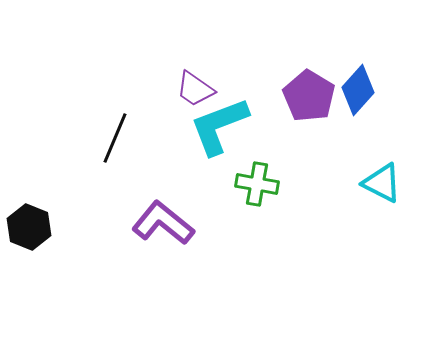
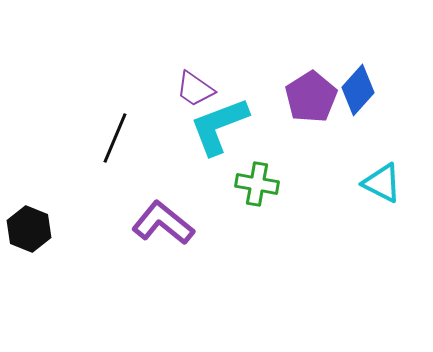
purple pentagon: moved 2 px right, 1 px down; rotated 9 degrees clockwise
black hexagon: moved 2 px down
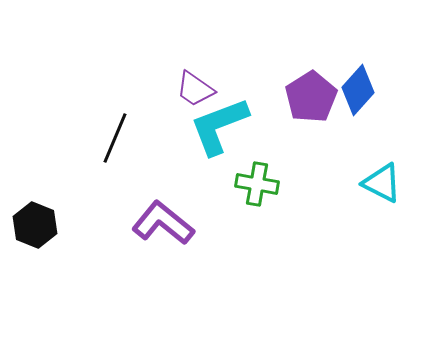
black hexagon: moved 6 px right, 4 px up
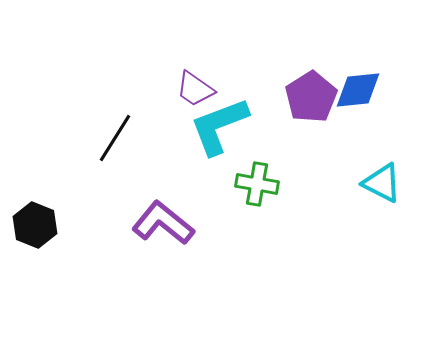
blue diamond: rotated 42 degrees clockwise
black line: rotated 9 degrees clockwise
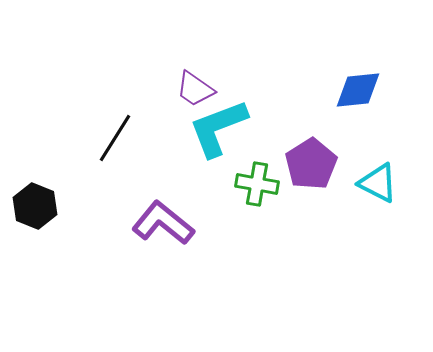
purple pentagon: moved 67 px down
cyan L-shape: moved 1 px left, 2 px down
cyan triangle: moved 4 px left
black hexagon: moved 19 px up
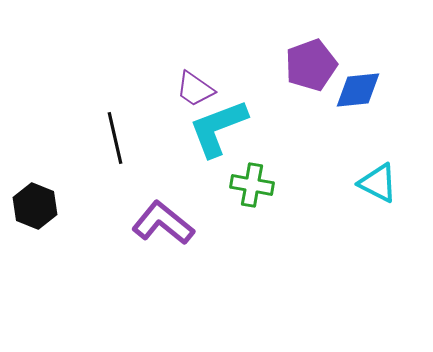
black line: rotated 45 degrees counterclockwise
purple pentagon: moved 99 px up; rotated 12 degrees clockwise
green cross: moved 5 px left, 1 px down
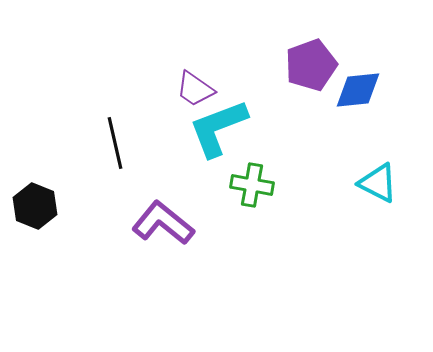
black line: moved 5 px down
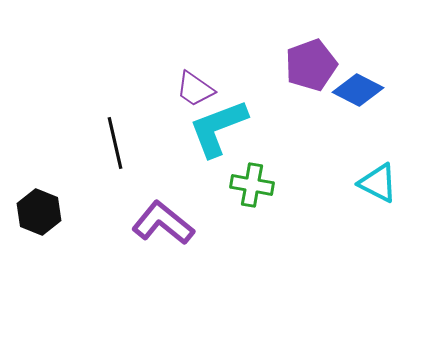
blue diamond: rotated 33 degrees clockwise
black hexagon: moved 4 px right, 6 px down
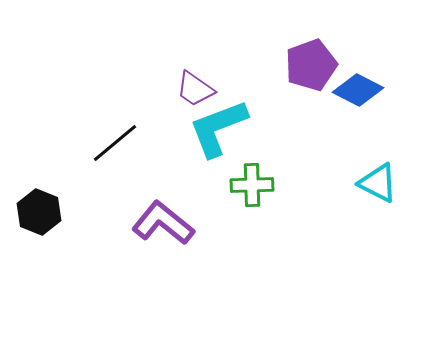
black line: rotated 63 degrees clockwise
green cross: rotated 12 degrees counterclockwise
